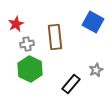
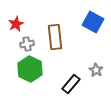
gray star: rotated 16 degrees counterclockwise
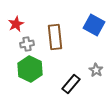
blue square: moved 1 px right, 3 px down
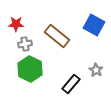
red star: rotated 28 degrees clockwise
brown rectangle: moved 2 px right, 1 px up; rotated 45 degrees counterclockwise
gray cross: moved 2 px left
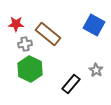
brown rectangle: moved 9 px left, 2 px up
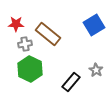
blue square: rotated 30 degrees clockwise
black rectangle: moved 2 px up
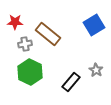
red star: moved 1 px left, 2 px up
green hexagon: moved 3 px down
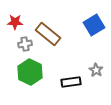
black rectangle: rotated 42 degrees clockwise
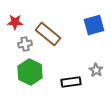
blue square: rotated 15 degrees clockwise
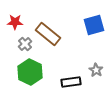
gray cross: rotated 32 degrees counterclockwise
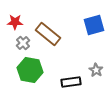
gray cross: moved 2 px left, 1 px up
green hexagon: moved 2 px up; rotated 15 degrees counterclockwise
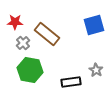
brown rectangle: moved 1 px left
